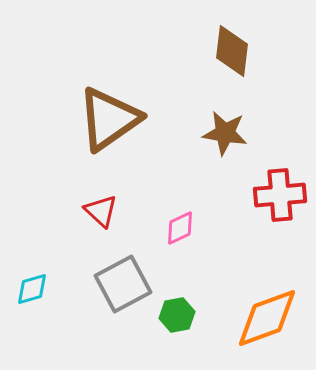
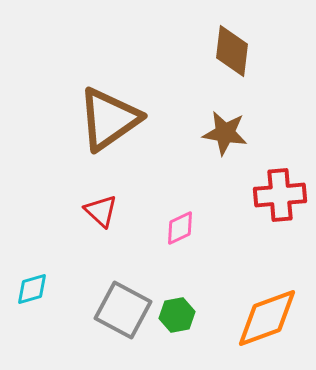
gray square: moved 26 px down; rotated 34 degrees counterclockwise
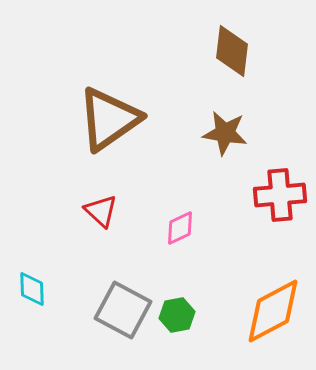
cyan diamond: rotated 75 degrees counterclockwise
orange diamond: moved 6 px right, 7 px up; rotated 8 degrees counterclockwise
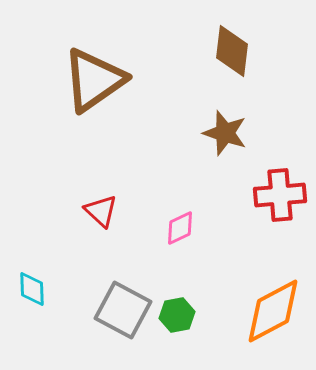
brown triangle: moved 15 px left, 39 px up
brown star: rotated 9 degrees clockwise
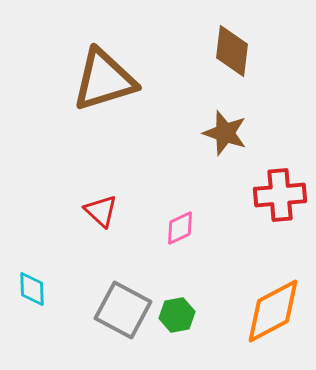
brown triangle: moved 10 px right; rotated 18 degrees clockwise
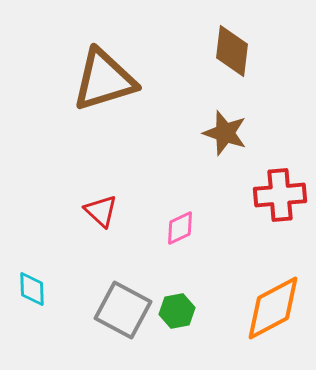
orange diamond: moved 3 px up
green hexagon: moved 4 px up
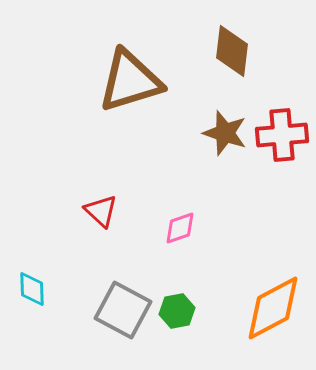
brown triangle: moved 26 px right, 1 px down
red cross: moved 2 px right, 60 px up
pink diamond: rotated 6 degrees clockwise
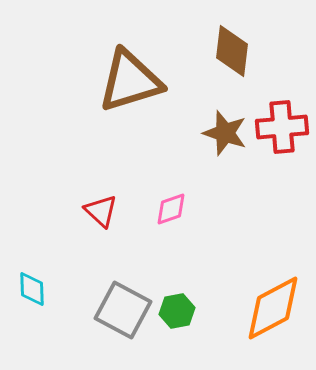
red cross: moved 8 px up
pink diamond: moved 9 px left, 19 px up
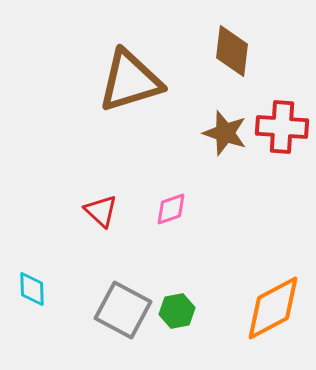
red cross: rotated 9 degrees clockwise
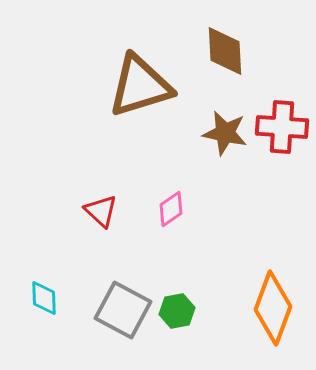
brown diamond: moved 7 px left; rotated 10 degrees counterclockwise
brown triangle: moved 10 px right, 5 px down
brown star: rotated 6 degrees counterclockwise
pink diamond: rotated 15 degrees counterclockwise
cyan diamond: moved 12 px right, 9 px down
orange diamond: rotated 42 degrees counterclockwise
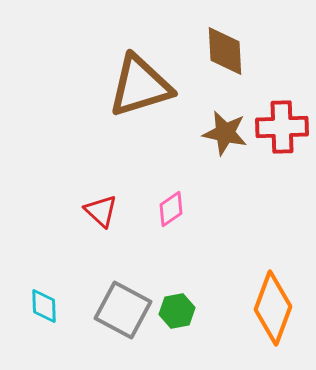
red cross: rotated 6 degrees counterclockwise
cyan diamond: moved 8 px down
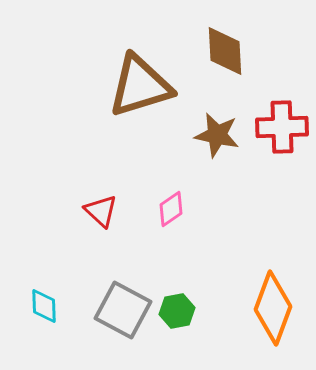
brown star: moved 8 px left, 2 px down
